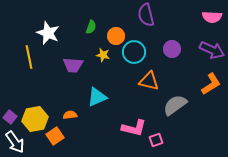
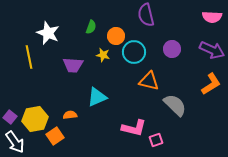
gray semicircle: rotated 80 degrees clockwise
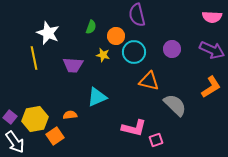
purple semicircle: moved 9 px left
yellow line: moved 5 px right, 1 px down
orange L-shape: moved 3 px down
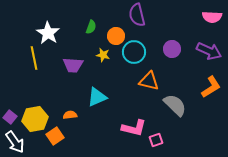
white star: rotated 10 degrees clockwise
purple arrow: moved 3 px left, 1 px down
